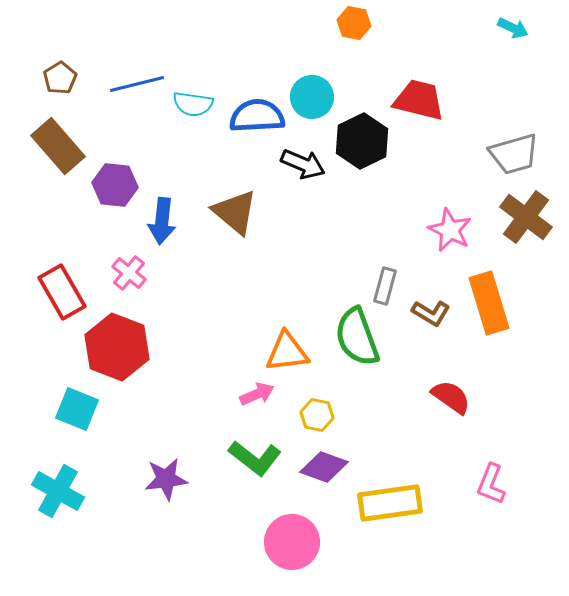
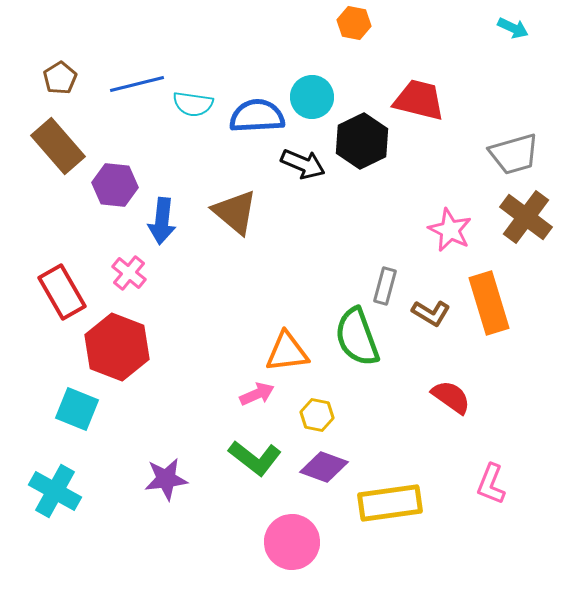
cyan cross: moved 3 px left
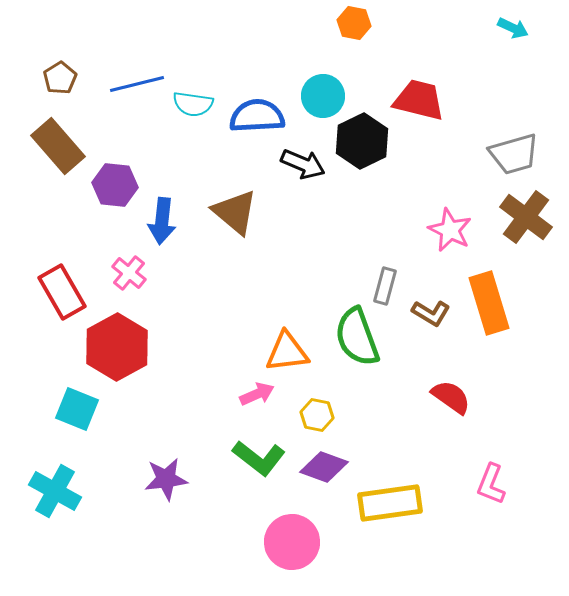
cyan circle: moved 11 px right, 1 px up
red hexagon: rotated 10 degrees clockwise
green L-shape: moved 4 px right
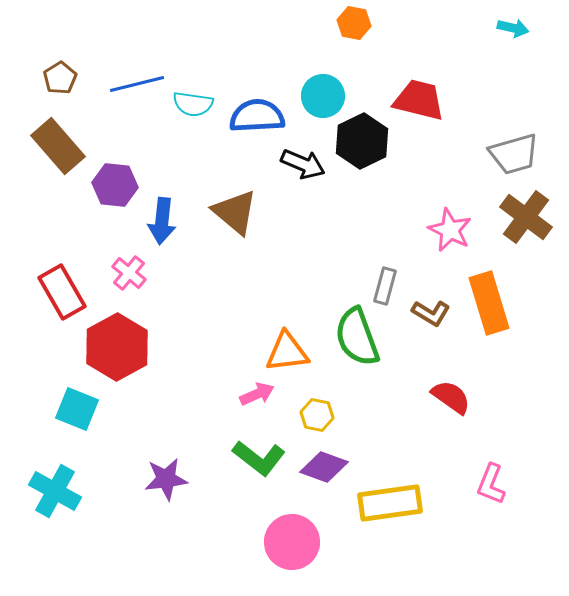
cyan arrow: rotated 12 degrees counterclockwise
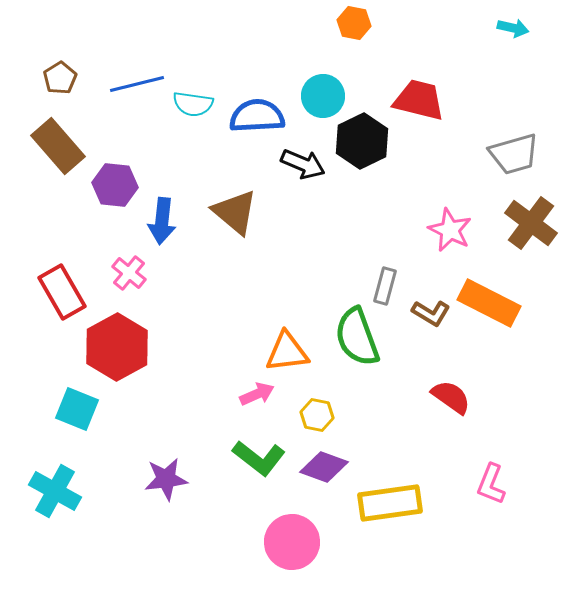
brown cross: moved 5 px right, 6 px down
orange rectangle: rotated 46 degrees counterclockwise
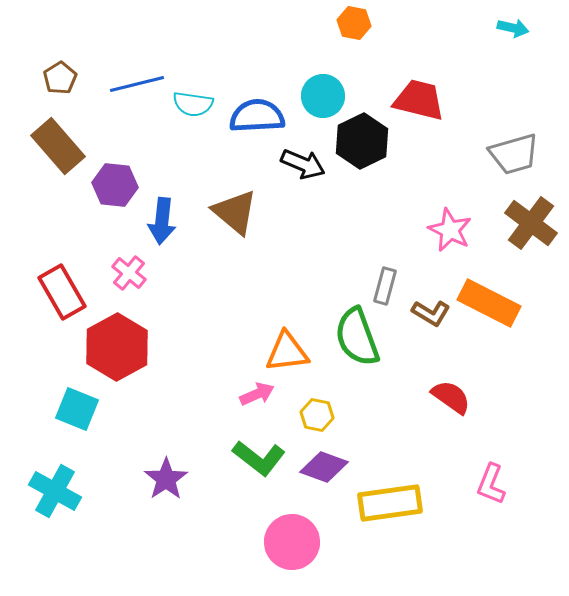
purple star: rotated 27 degrees counterclockwise
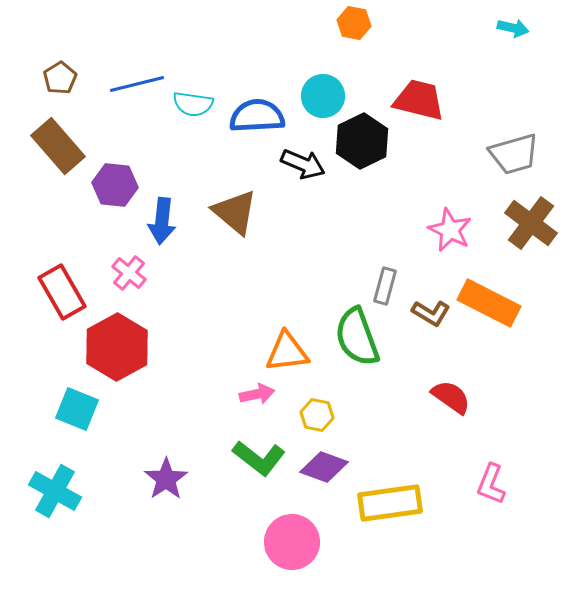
pink arrow: rotated 12 degrees clockwise
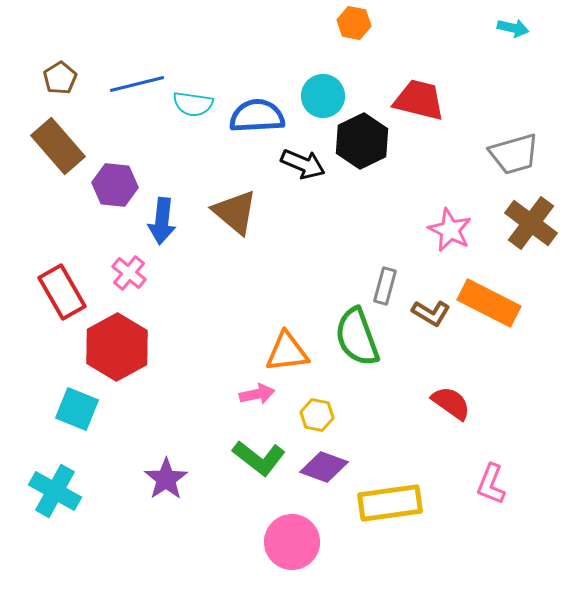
red semicircle: moved 6 px down
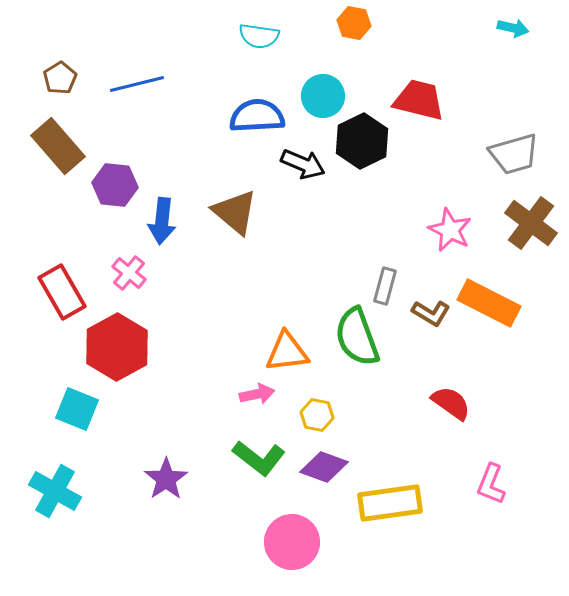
cyan semicircle: moved 66 px right, 68 px up
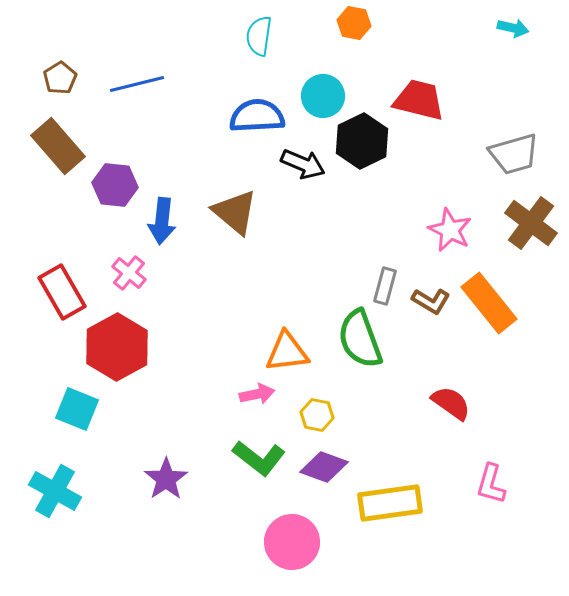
cyan semicircle: rotated 90 degrees clockwise
orange rectangle: rotated 24 degrees clockwise
brown L-shape: moved 12 px up
green semicircle: moved 3 px right, 2 px down
pink L-shape: rotated 6 degrees counterclockwise
